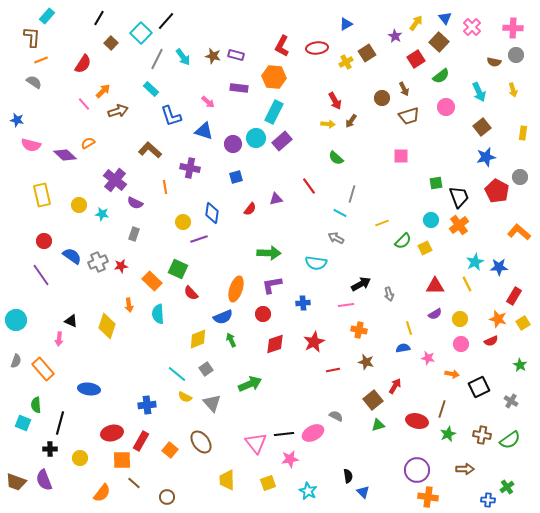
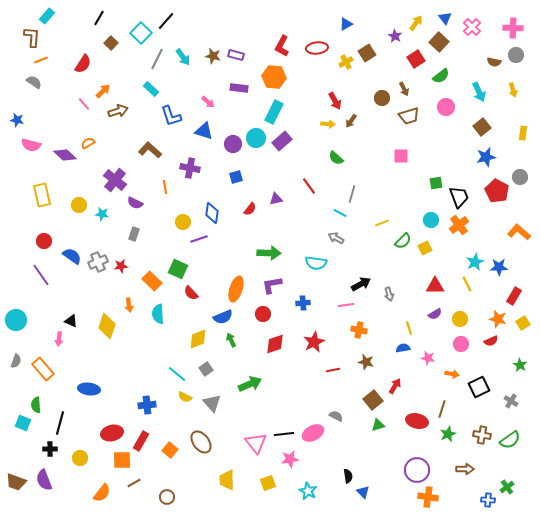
brown line at (134, 483): rotated 72 degrees counterclockwise
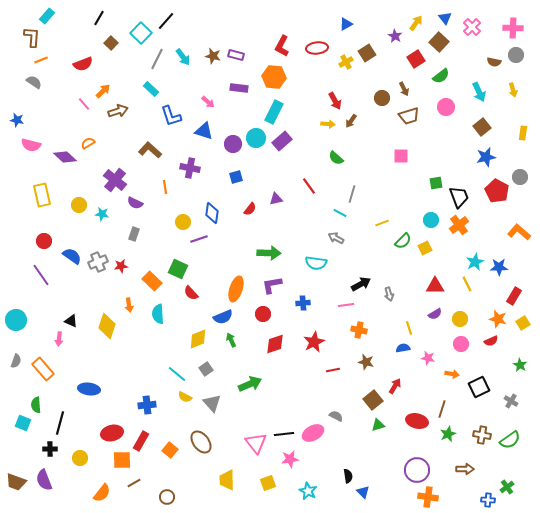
red semicircle at (83, 64): rotated 36 degrees clockwise
purple diamond at (65, 155): moved 2 px down
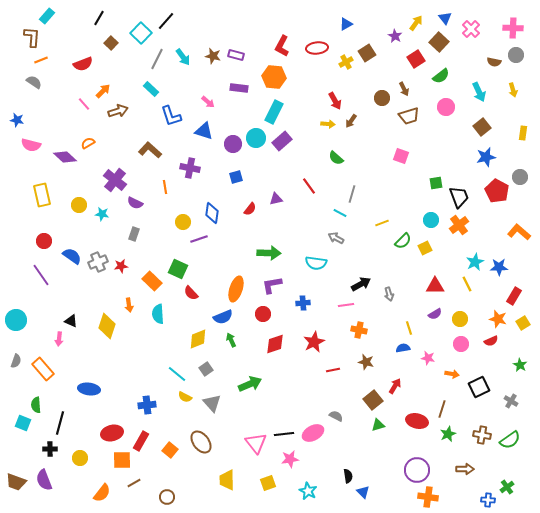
pink cross at (472, 27): moved 1 px left, 2 px down
pink square at (401, 156): rotated 21 degrees clockwise
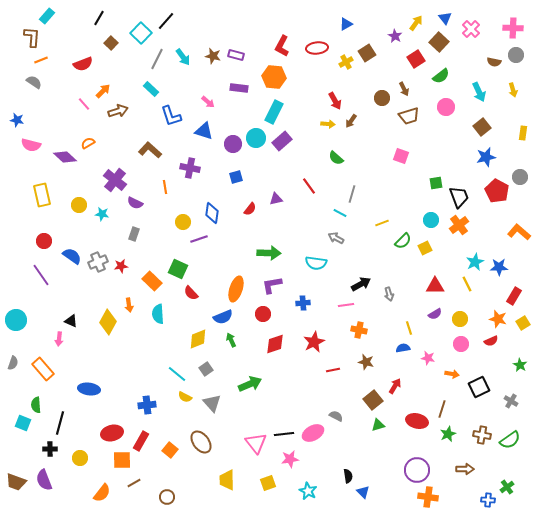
yellow diamond at (107, 326): moved 1 px right, 4 px up; rotated 10 degrees clockwise
gray semicircle at (16, 361): moved 3 px left, 2 px down
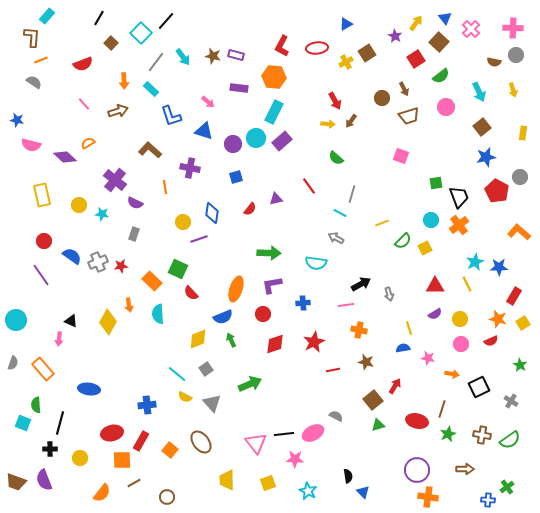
gray line at (157, 59): moved 1 px left, 3 px down; rotated 10 degrees clockwise
orange arrow at (103, 91): moved 21 px right, 10 px up; rotated 133 degrees clockwise
pink star at (290, 459): moved 5 px right; rotated 12 degrees clockwise
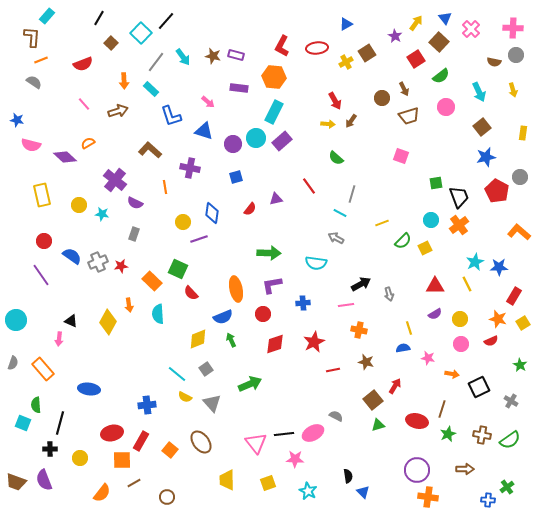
orange ellipse at (236, 289): rotated 30 degrees counterclockwise
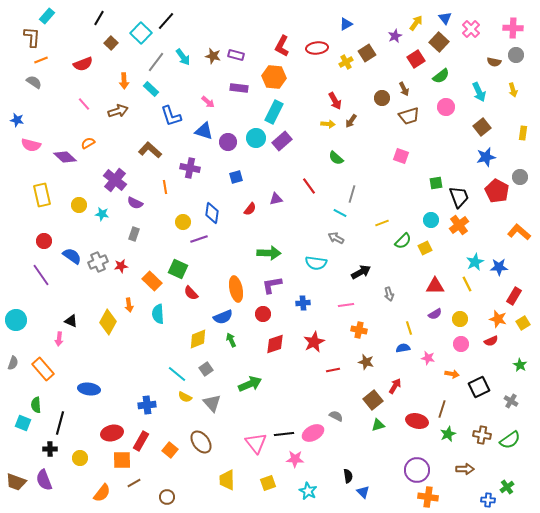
purple star at (395, 36): rotated 16 degrees clockwise
purple circle at (233, 144): moved 5 px left, 2 px up
black arrow at (361, 284): moved 12 px up
